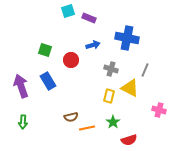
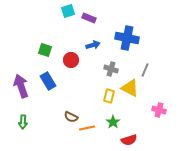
brown semicircle: rotated 40 degrees clockwise
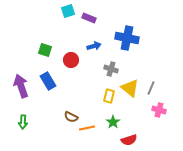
blue arrow: moved 1 px right, 1 px down
gray line: moved 6 px right, 18 px down
yellow triangle: rotated 12 degrees clockwise
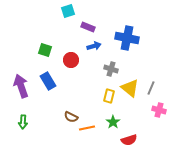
purple rectangle: moved 1 px left, 9 px down
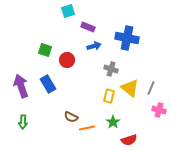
red circle: moved 4 px left
blue rectangle: moved 3 px down
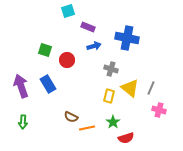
red semicircle: moved 3 px left, 2 px up
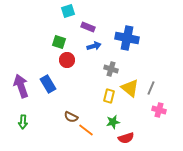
green square: moved 14 px right, 8 px up
green star: rotated 24 degrees clockwise
orange line: moved 1 px left, 2 px down; rotated 49 degrees clockwise
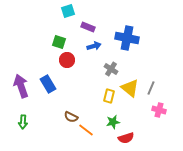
gray cross: rotated 16 degrees clockwise
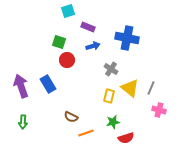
blue arrow: moved 1 px left
orange line: moved 3 px down; rotated 56 degrees counterclockwise
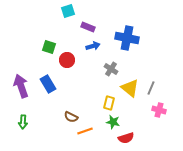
green square: moved 10 px left, 5 px down
yellow rectangle: moved 7 px down
green star: rotated 24 degrees clockwise
orange line: moved 1 px left, 2 px up
